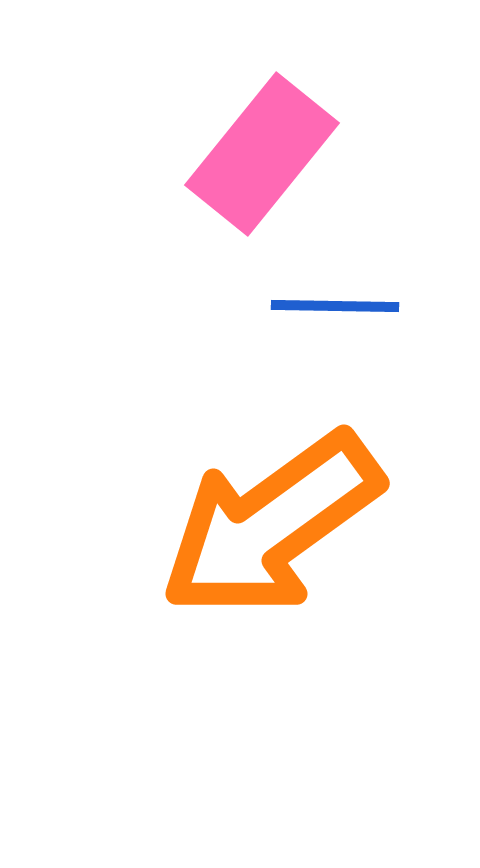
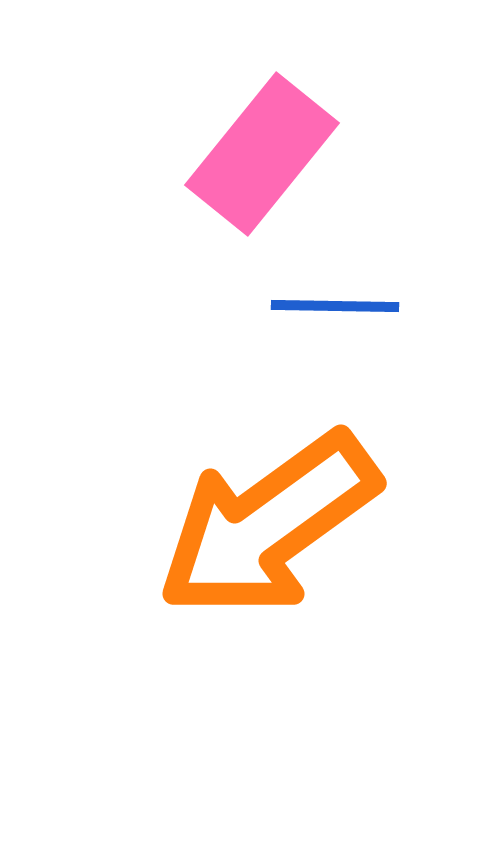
orange arrow: moved 3 px left
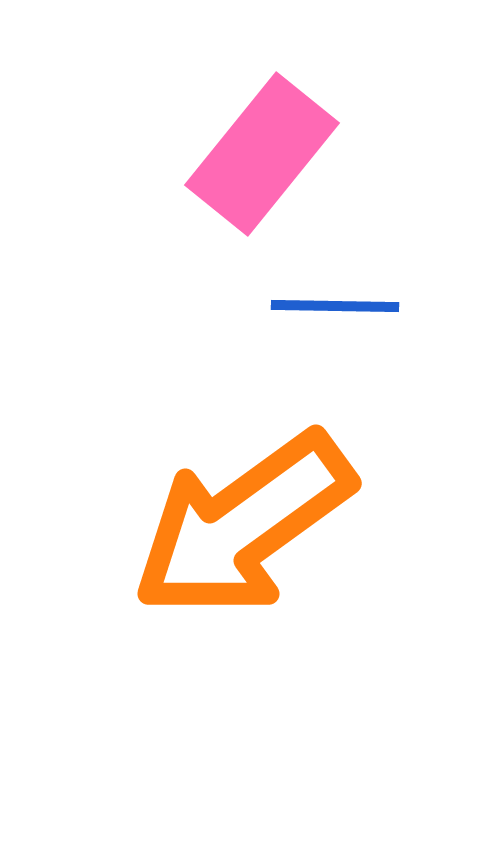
orange arrow: moved 25 px left
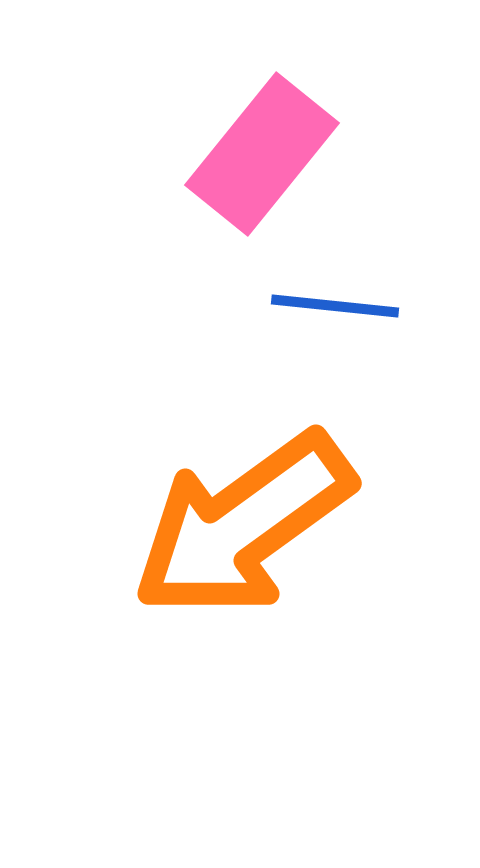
blue line: rotated 5 degrees clockwise
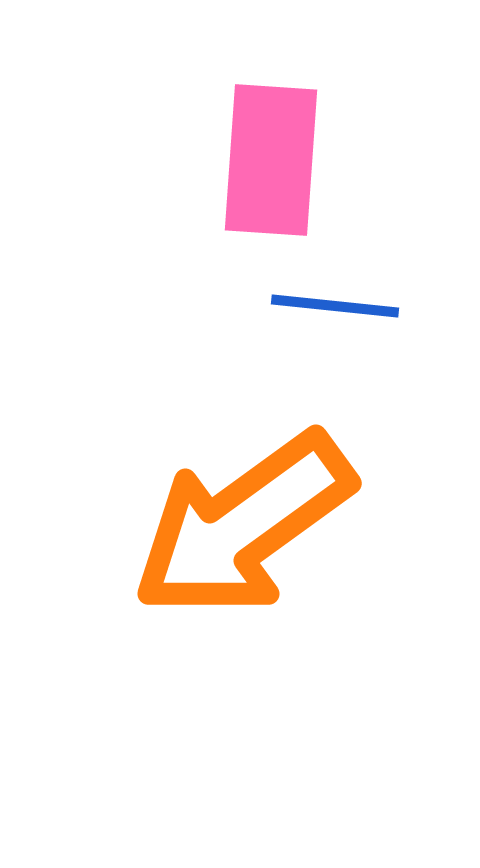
pink rectangle: moved 9 px right, 6 px down; rotated 35 degrees counterclockwise
